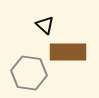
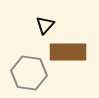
black triangle: rotated 30 degrees clockwise
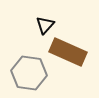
brown rectangle: rotated 24 degrees clockwise
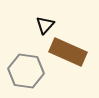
gray hexagon: moved 3 px left, 2 px up
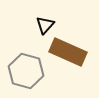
gray hexagon: rotated 8 degrees clockwise
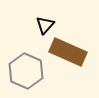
gray hexagon: rotated 8 degrees clockwise
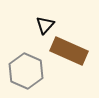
brown rectangle: moved 1 px right, 1 px up
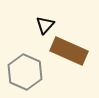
gray hexagon: moved 1 px left, 1 px down
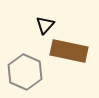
brown rectangle: rotated 12 degrees counterclockwise
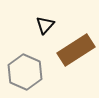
brown rectangle: moved 7 px right, 1 px up; rotated 45 degrees counterclockwise
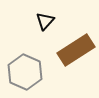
black triangle: moved 4 px up
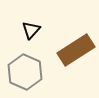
black triangle: moved 14 px left, 9 px down
